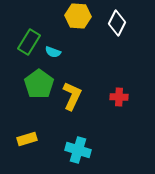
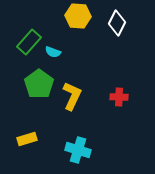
green rectangle: rotated 10 degrees clockwise
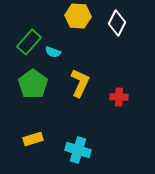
green pentagon: moved 6 px left
yellow L-shape: moved 8 px right, 13 px up
yellow rectangle: moved 6 px right
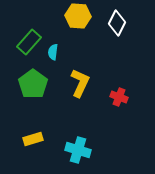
cyan semicircle: rotated 77 degrees clockwise
red cross: rotated 18 degrees clockwise
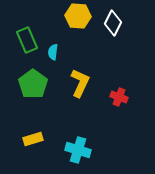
white diamond: moved 4 px left
green rectangle: moved 2 px left, 2 px up; rotated 65 degrees counterclockwise
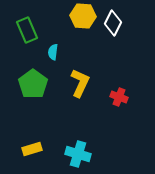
yellow hexagon: moved 5 px right
green rectangle: moved 10 px up
yellow rectangle: moved 1 px left, 10 px down
cyan cross: moved 4 px down
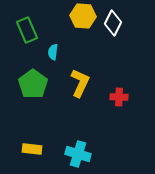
red cross: rotated 18 degrees counterclockwise
yellow rectangle: rotated 24 degrees clockwise
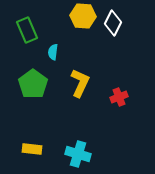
red cross: rotated 24 degrees counterclockwise
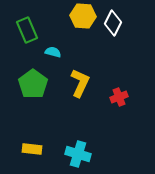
cyan semicircle: rotated 98 degrees clockwise
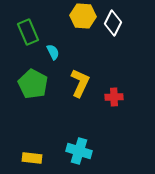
green rectangle: moved 1 px right, 2 px down
cyan semicircle: rotated 49 degrees clockwise
green pentagon: rotated 8 degrees counterclockwise
red cross: moved 5 px left; rotated 18 degrees clockwise
yellow rectangle: moved 9 px down
cyan cross: moved 1 px right, 3 px up
